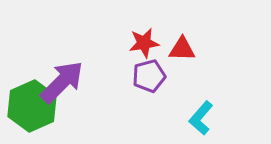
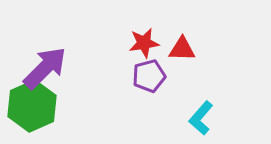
purple arrow: moved 17 px left, 14 px up
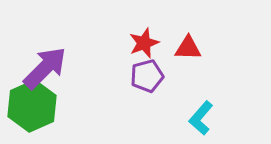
red star: rotated 12 degrees counterclockwise
red triangle: moved 6 px right, 1 px up
purple pentagon: moved 2 px left
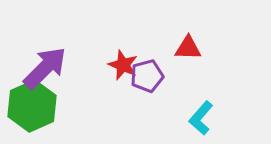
red star: moved 21 px left, 22 px down; rotated 28 degrees counterclockwise
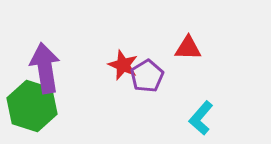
purple arrow: rotated 54 degrees counterclockwise
purple pentagon: rotated 16 degrees counterclockwise
green hexagon: rotated 18 degrees counterclockwise
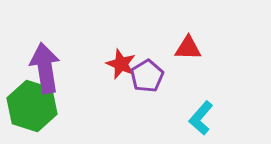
red star: moved 2 px left, 1 px up
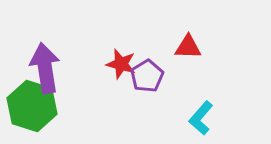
red triangle: moved 1 px up
red star: rotated 8 degrees counterclockwise
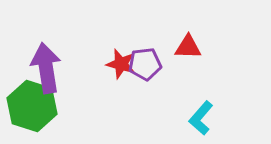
purple arrow: moved 1 px right
purple pentagon: moved 2 px left, 12 px up; rotated 24 degrees clockwise
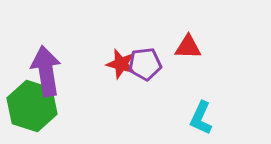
purple arrow: moved 3 px down
cyan L-shape: rotated 16 degrees counterclockwise
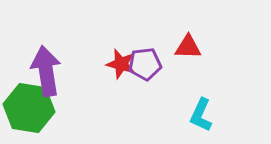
green hexagon: moved 3 px left, 2 px down; rotated 9 degrees counterclockwise
cyan L-shape: moved 3 px up
